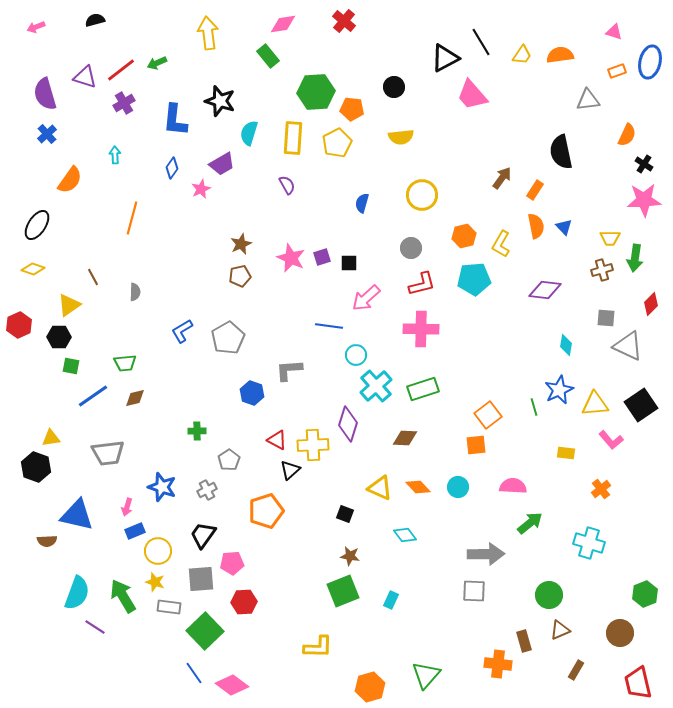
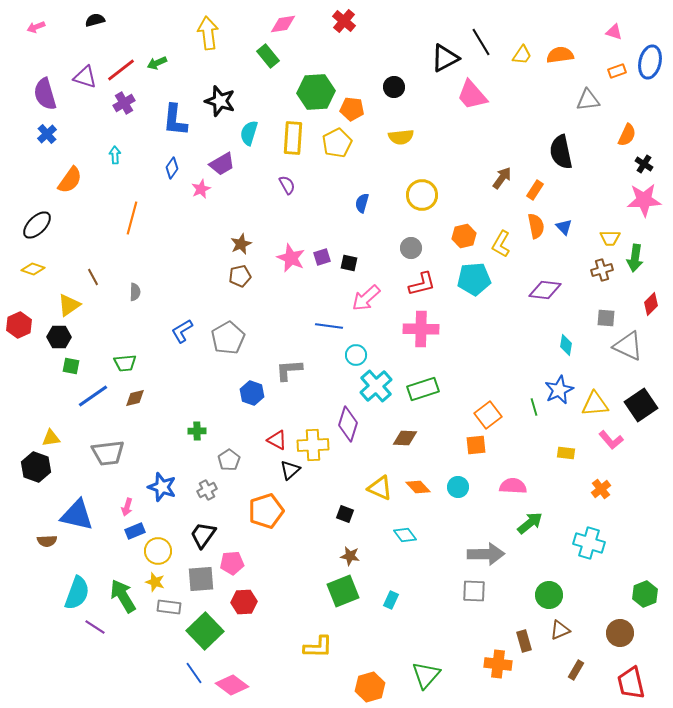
black ellipse at (37, 225): rotated 12 degrees clockwise
black square at (349, 263): rotated 12 degrees clockwise
red trapezoid at (638, 683): moved 7 px left
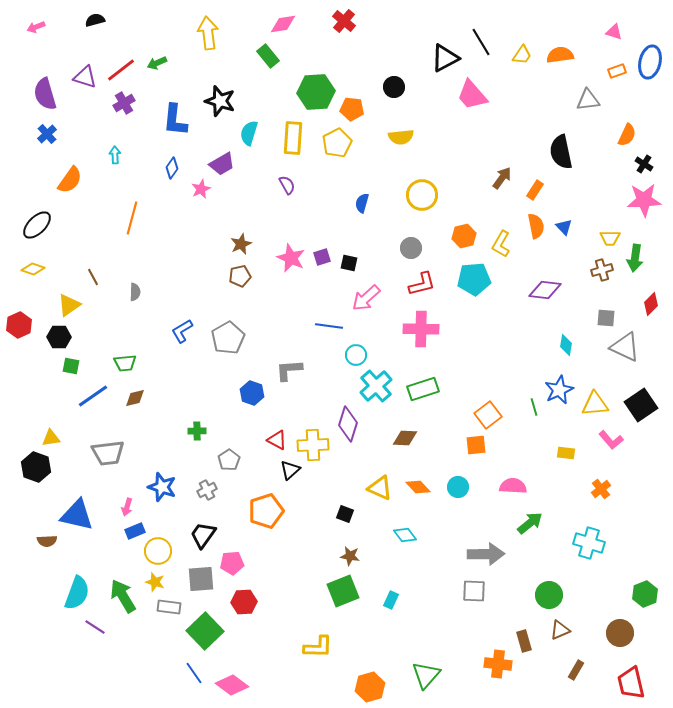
gray triangle at (628, 346): moved 3 px left, 1 px down
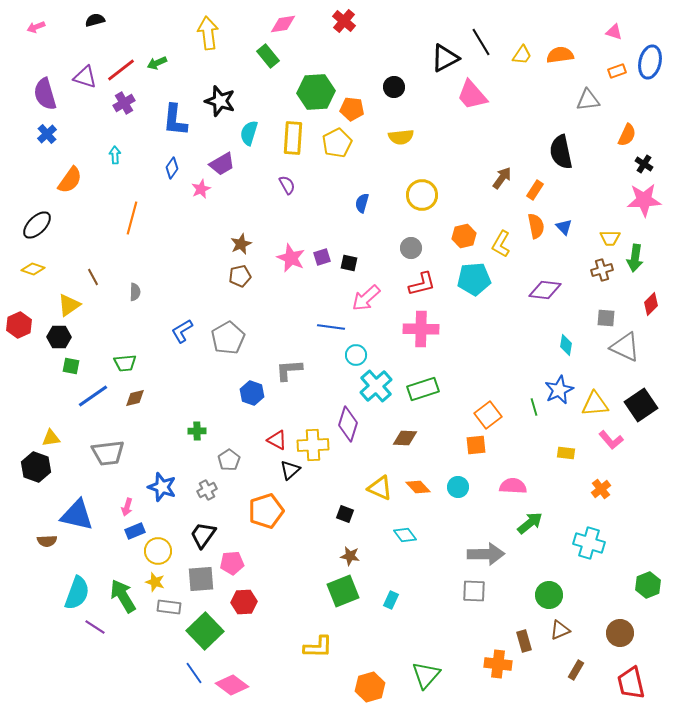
blue line at (329, 326): moved 2 px right, 1 px down
green hexagon at (645, 594): moved 3 px right, 9 px up
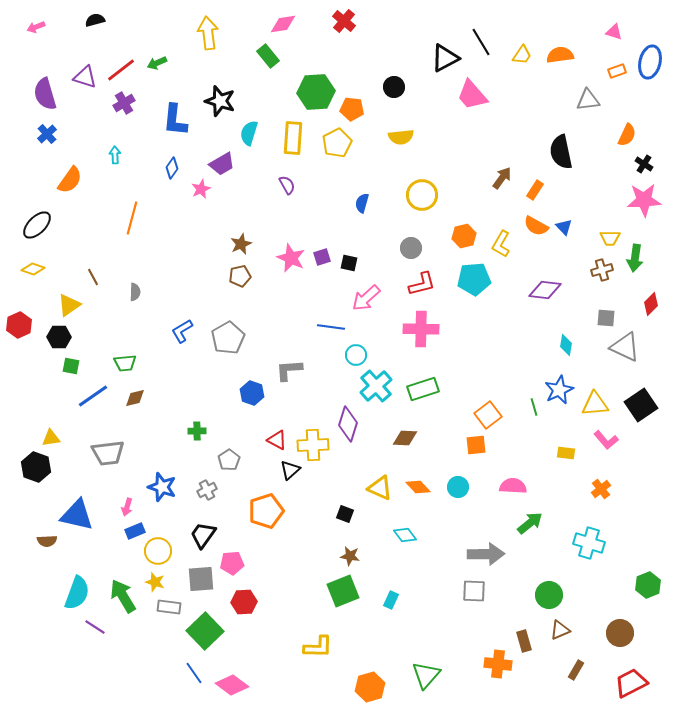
orange semicircle at (536, 226): rotated 130 degrees clockwise
pink L-shape at (611, 440): moved 5 px left
red trapezoid at (631, 683): rotated 76 degrees clockwise
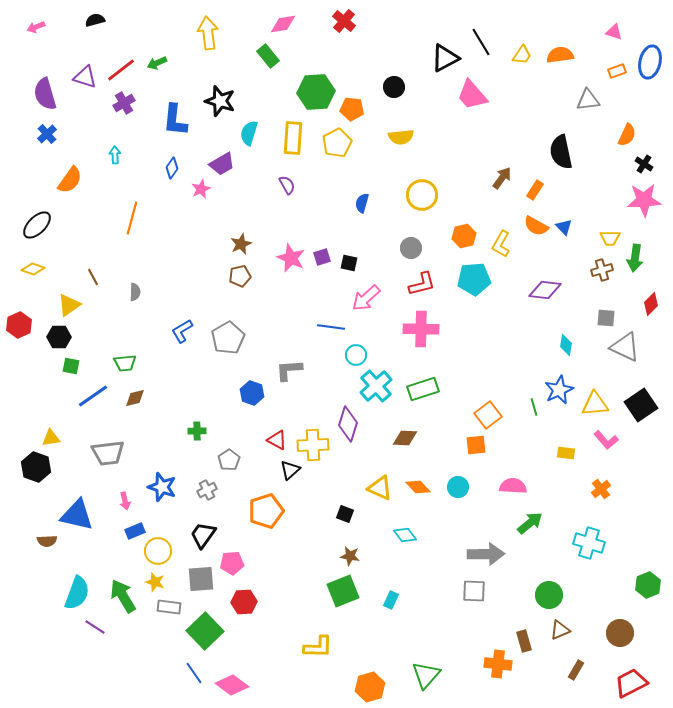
pink arrow at (127, 507): moved 2 px left, 6 px up; rotated 30 degrees counterclockwise
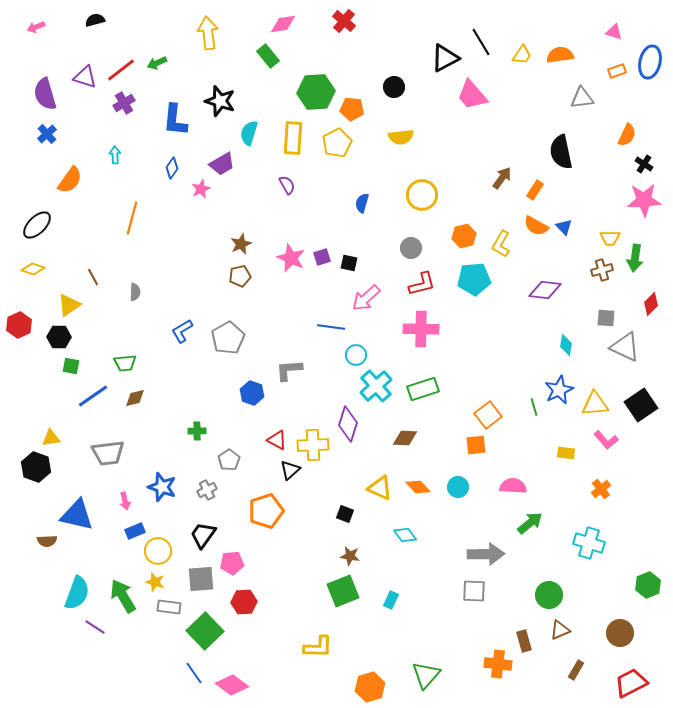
gray triangle at (588, 100): moved 6 px left, 2 px up
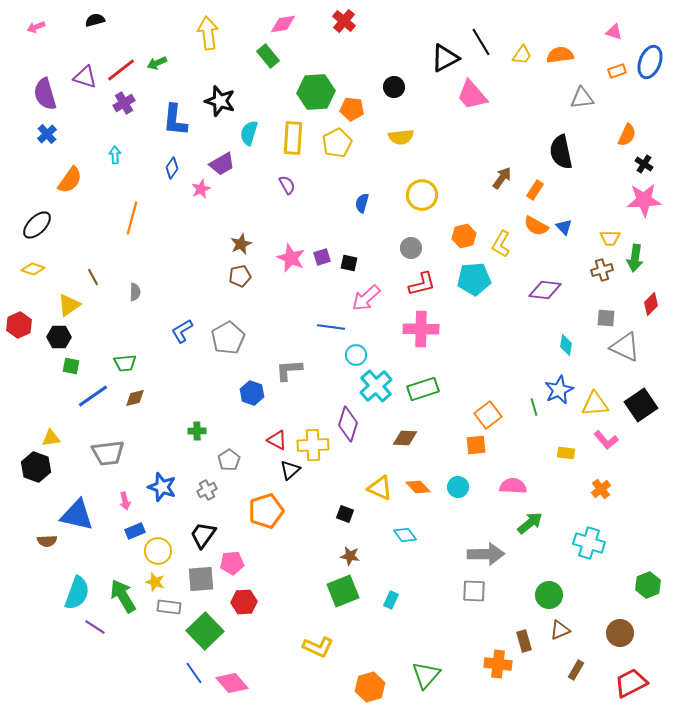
blue ellipse at (650, 62): rotated 8 degrees clockwise
yellow L-shape at (318, 647): rotated 24 degrees clockwise
pink diamond at (232, 685): moved 2 px up; rotated 12 degrees clockwise
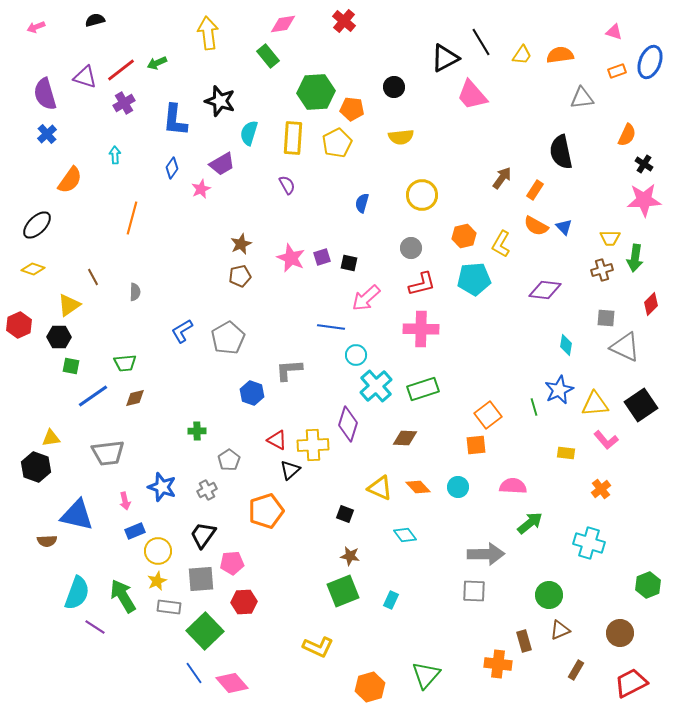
yellow star at (155, 582): moved 2 px right, 1 px up; rotated 30 degrees clockwise
